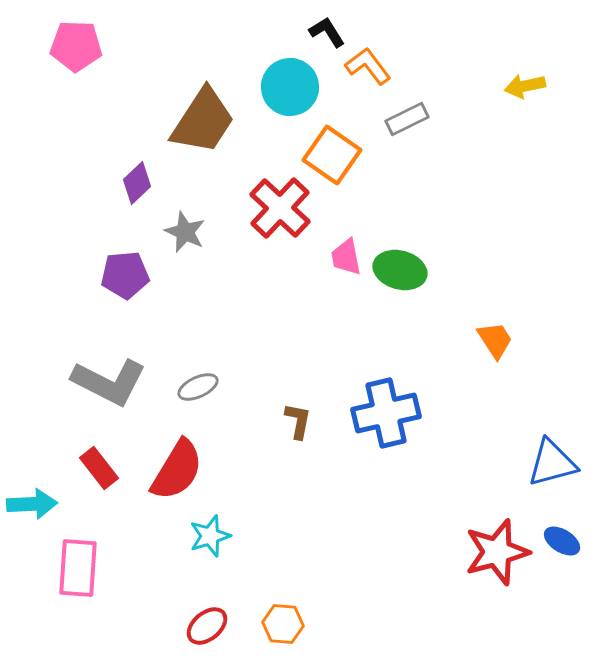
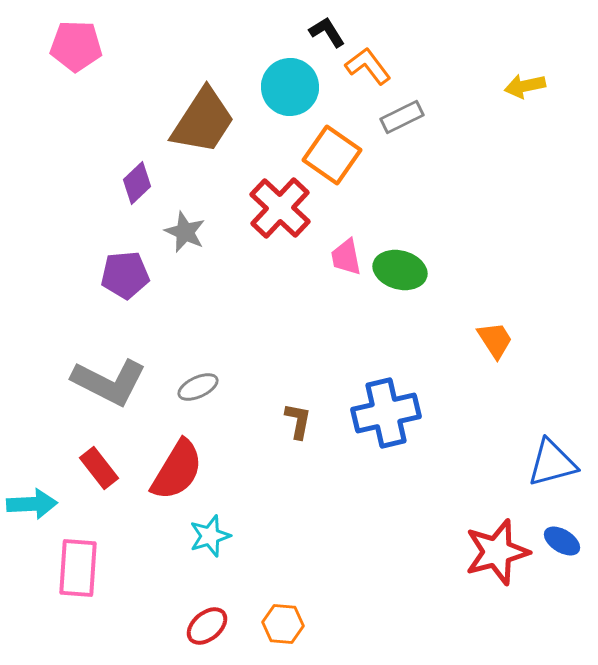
gray rectangle: moved 5 px left, 2 px up
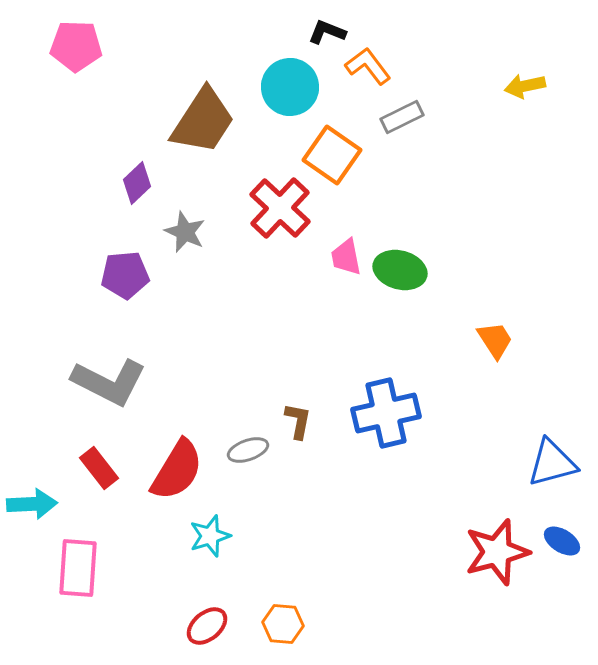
black L-shape: rotated 36 degrees counterclockwise
gray ellipse: moved 50 px right, 63 px down; rotated 6 degrees clockwise
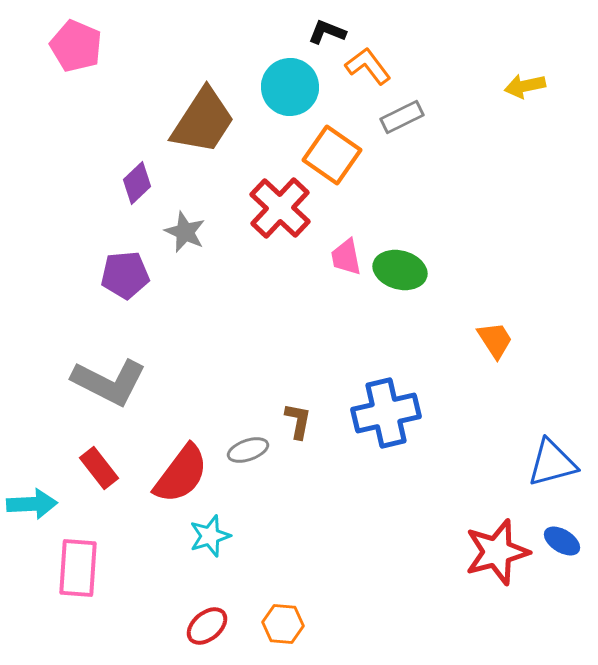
pink pentagon: rotated 21 degrees clockwise
red semicircle: moved 4 px right, 4 px down; rotated 6 degrees clockwise
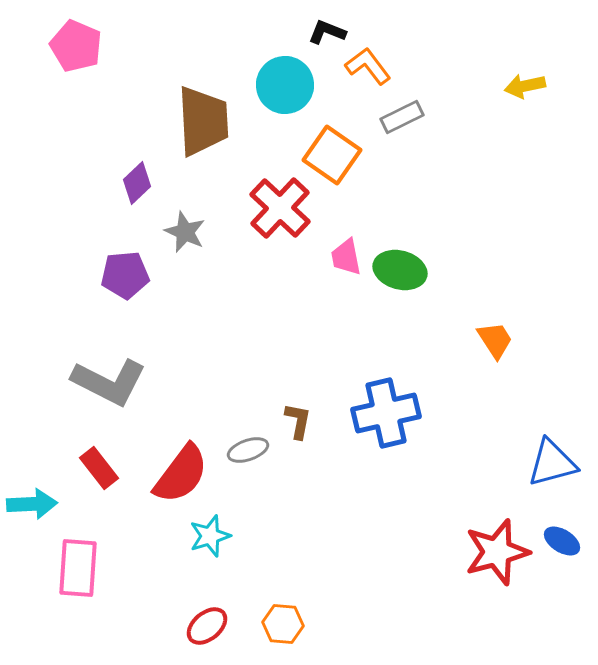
cyan circle: moved 5 px left, 2 px up
brown trapezoid: rotated 36 degrees counterclockwise
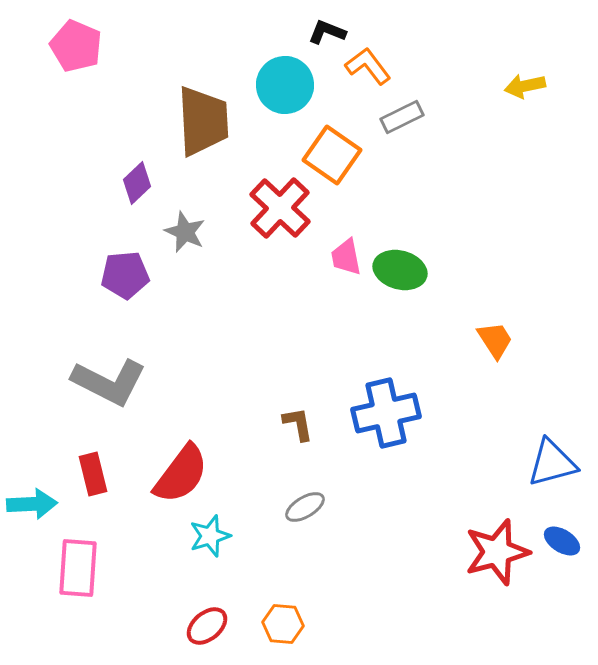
brown L-shape: moved 3 px down; rotated 21 degrees counterclockwise
gray ellipse: moved 57 px right, 57 px down; rotated 12 degrees counterclockwise
red rectangle: moved 6 px left, 6 px down; rotated 24 degrees clockwise
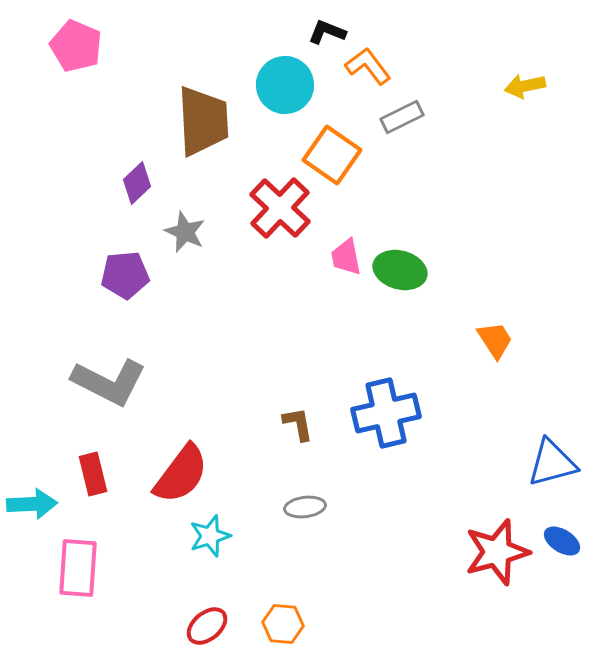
gray ellipse: rotated 24 degrees clockwise
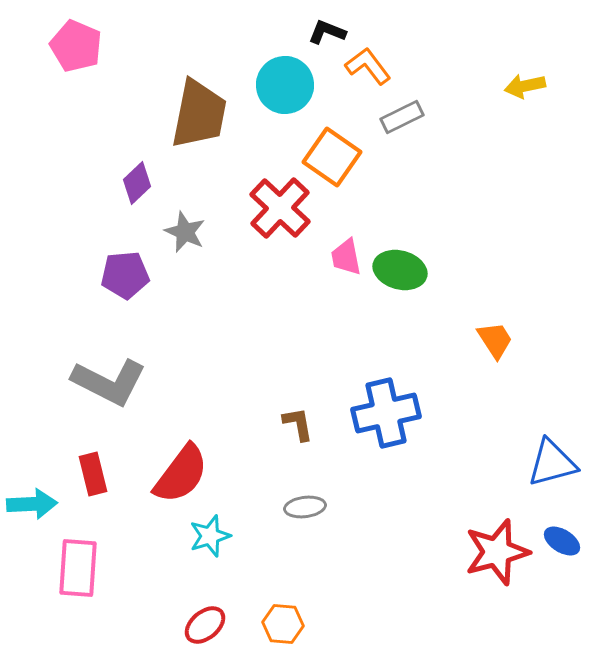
brown trapezoid: moved 4 px left, 7 px up; rotated 14 degrees clockwise
orange square: moved 2 px down
red ellipse: moved 2 px left, 1 px up
